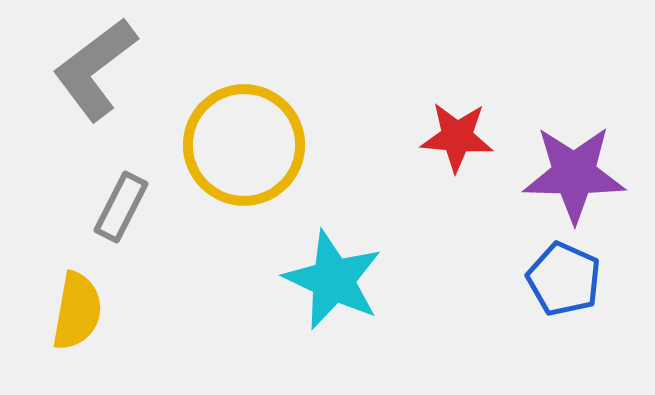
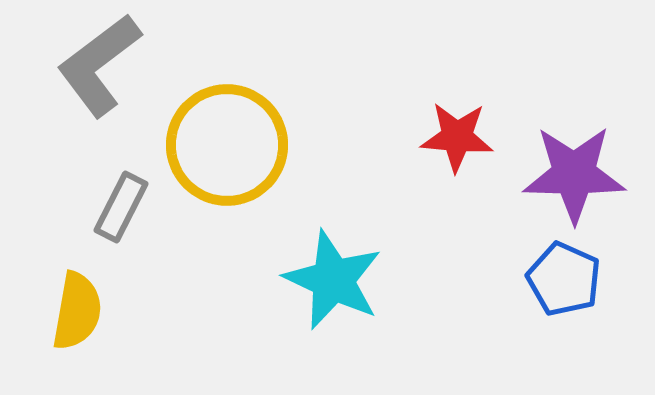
gray L-shape: moved 4 px right, 4 px up
yellow circle: moved 17 px left
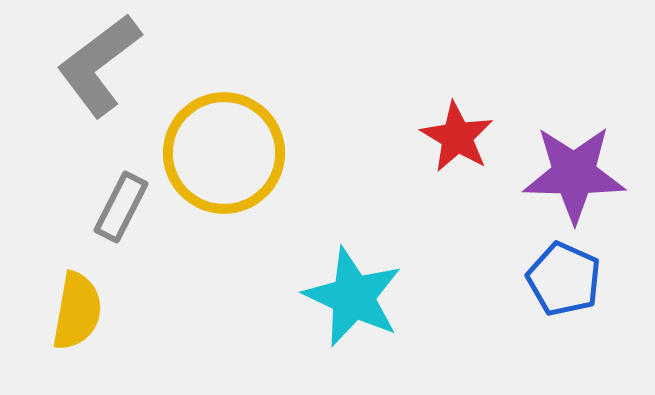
red star: rotated 26 degrees clockwise
yellow circle: moved 3 px left, 8 px down
cyan star: moved 20 px right, 17 px down
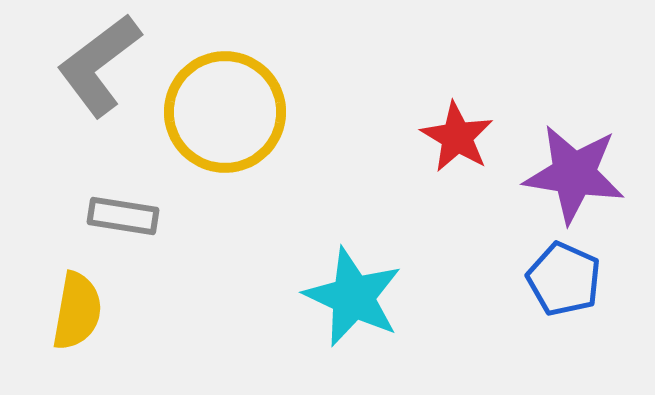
yellow circle: moved 1 px right, 41 px up
purple star: rotated 8 degrees clockwise
gray rectangle: moved 2 px right, 9 px down; rotated 72 degrees clockwise
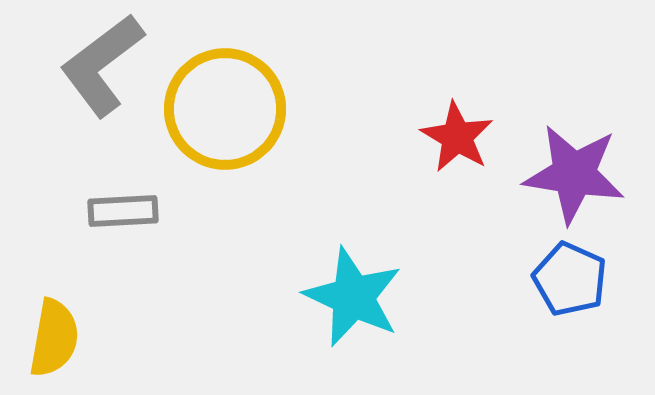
gray L-shape: moved 3 px right
yellow circle: moved 3 px up
gray rectangle: moved 5 px up; rotated 12 degrees counterclockwise
blue pentagon: moved 6 px right
yellow semicircle: moved 23 px left, 27 px down
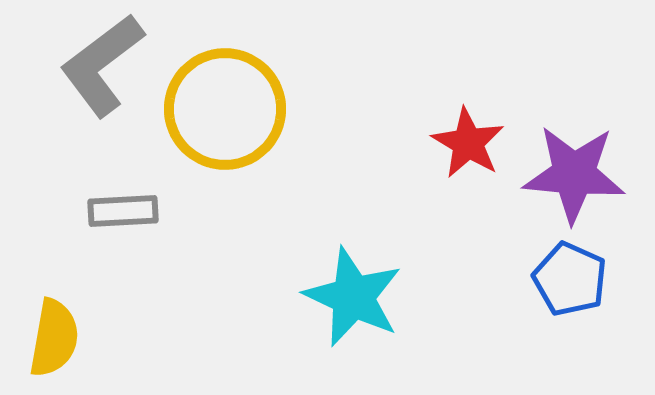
red star: moved 11 px right, 6 px down
purple star: rotated 4 degrees counterclockwise
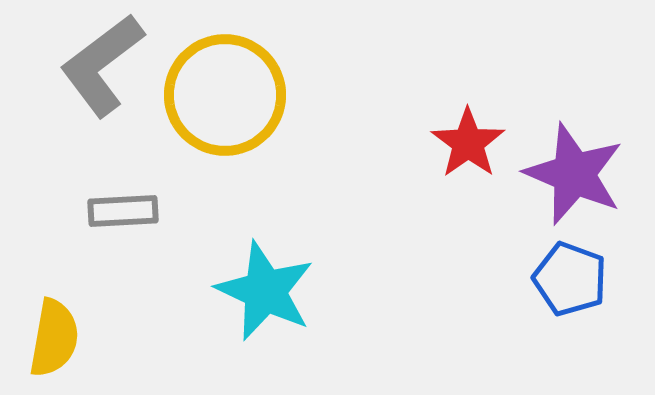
yellow circle: moved 14 px up
red star: rotated 6 degrees clockwise
purple star: rotated 18 degrees clockwise
blue pentagon: rotated 4 degrees counterclockwise
cyan star: moved 88 px left, 6 px up
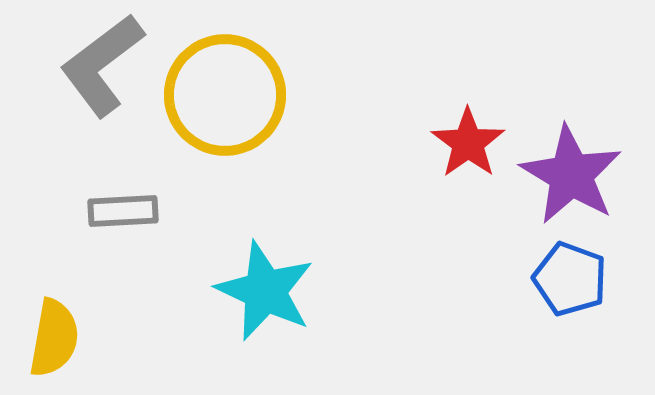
purple star: moved 3 px left, 1 px down; rotated 8 degrees clockwise
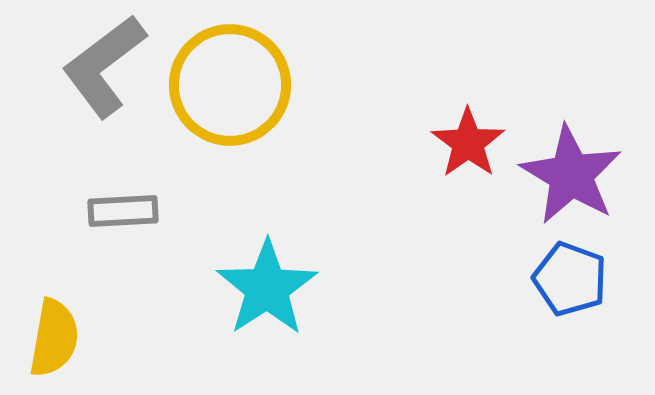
gray L-shape: moved 2 px right, 1 px down
yellow circle: moved 5 px right, 10 px up
cyan star: moved 2 px right, 3 px up; rotated 14 degrees clockwise
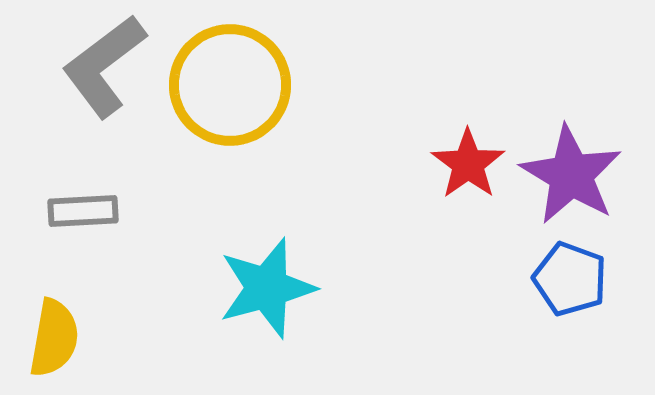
red star: moved 21 px down
gray rectangle: moved 40 px left
cyan star: rotated 18 degrees clockwise
